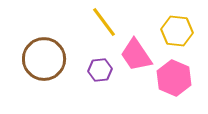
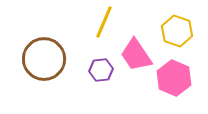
yellow line: rotated 60 degrees clockwise
yellow hexagon: rotated 12 degrees clockwise
purple hexagon: moved 1 px right
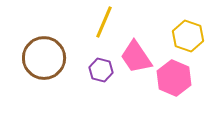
yellow hexagon: moved 11 px right, 5 px down
pink trapezoid: moved 2 px down
brown circle: moved 1 px up
purple hexagon: rotated 20 degrees clockwise
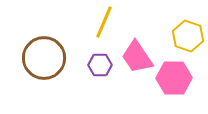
pink trapezoid: moved 1 px right
purple hexagon: moved 1 px left, 5 px up; rotated 15 degrees counterclockwise
pink hexagon: rotated 24 degrees counterclockwise
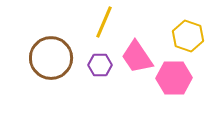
brown circle: moved 7 px right
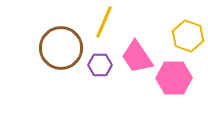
brown circle: moved 10 px right, 10 px up
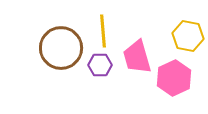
yellow line: moved 1 px left, 9 px down; rotated 28 degrees counterclockwise
yellow hexagon: rotated 8 degrees counterclockwise
pink trapezoid: rotated 18 degrees clockwise
pink hexagon: rotated 24 degrees counterclockwise
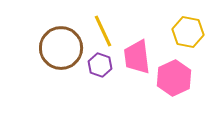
yellow line: rotated 20 degrees counterclockwise
yellow hexagon: moved 4 px up
pink trapezoid: rotated 9 degrees clockwise
purple hexagon: rotated 20 degrees clockwise
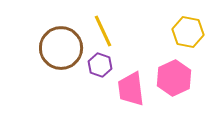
pink trapezoid: moved 6 px left, 32 px down
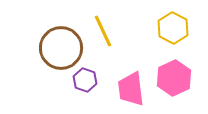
yellow hexagon: moved 15 px left, 4 px up; rotated 16 degrees clockwise
purple hexagon: moved 15 px left, 15 px down
